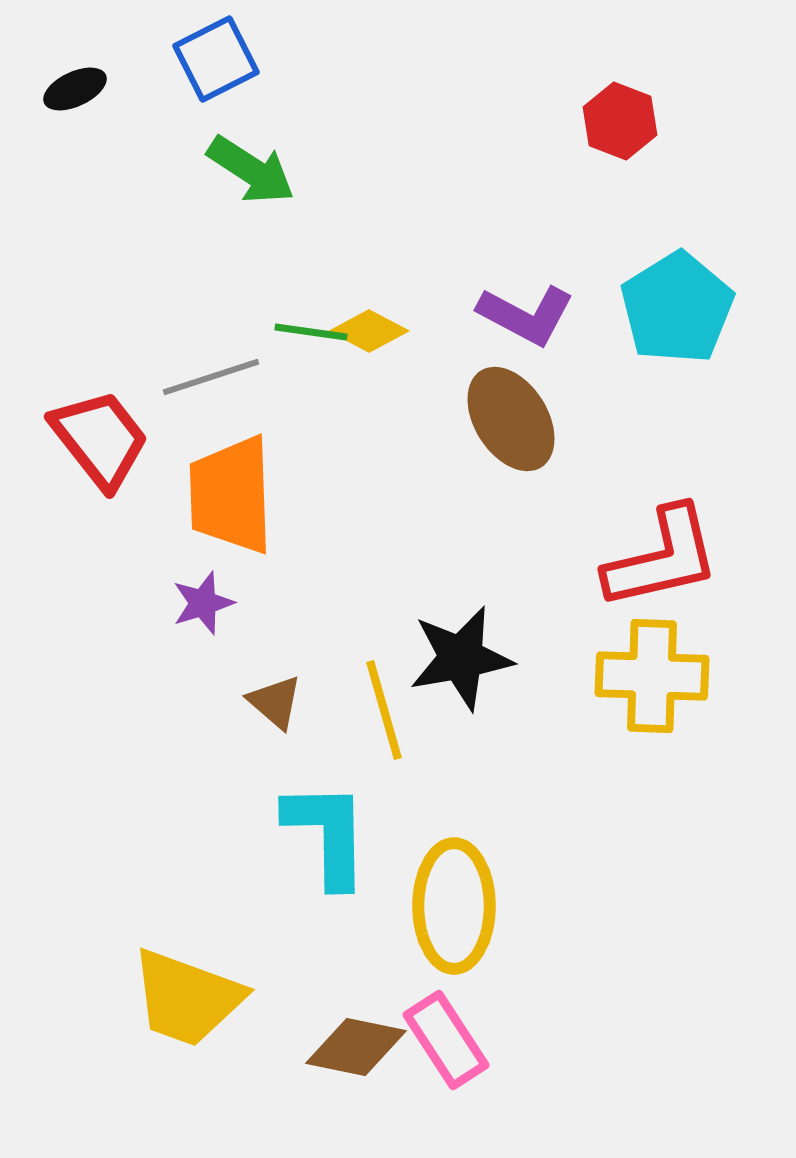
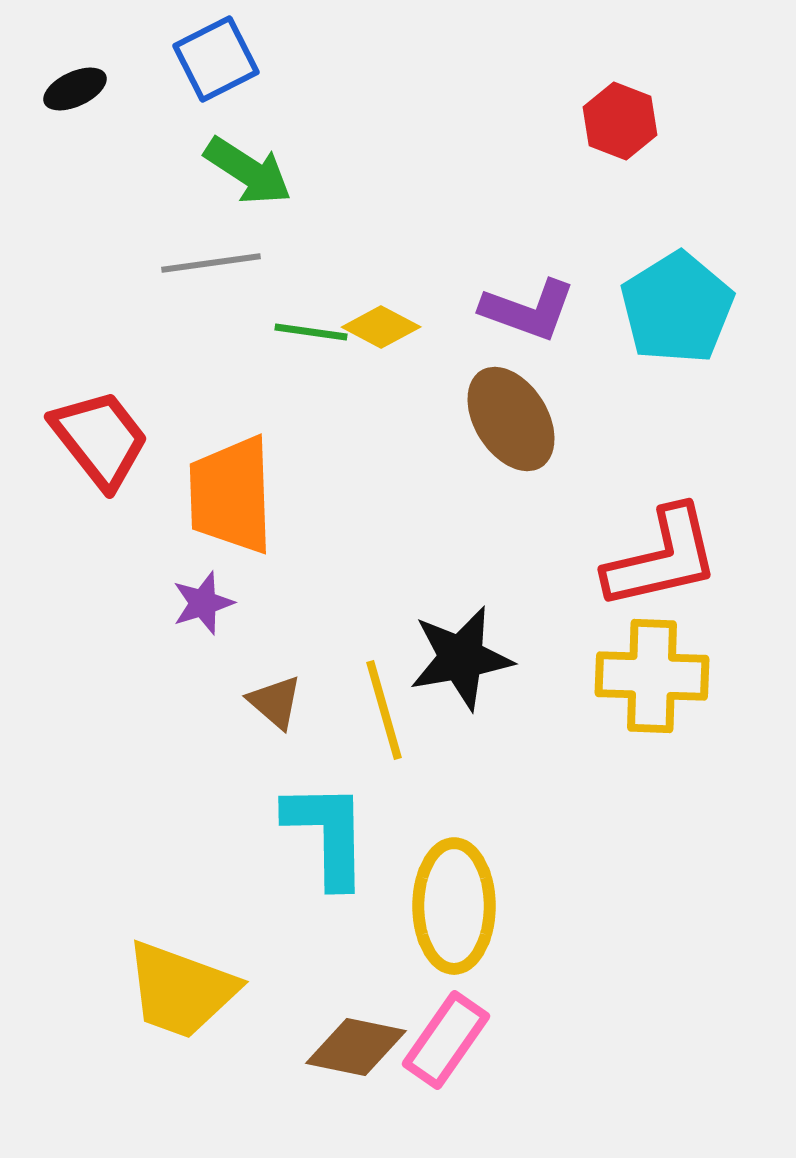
green arrow: moved 3 px left, 1 px down
purple L-shape: moved 2 px right, 5 px up; rotated 8 degrees counterclockwise
yellow diamond: moved 12 px right, 4 px up
gray line: moved 114 px up; rotated 10 degrees clockwise
yellow trapezoid: moved 6 px left, 8 px up
pink rectangle: rotated 68 degrees clockwise
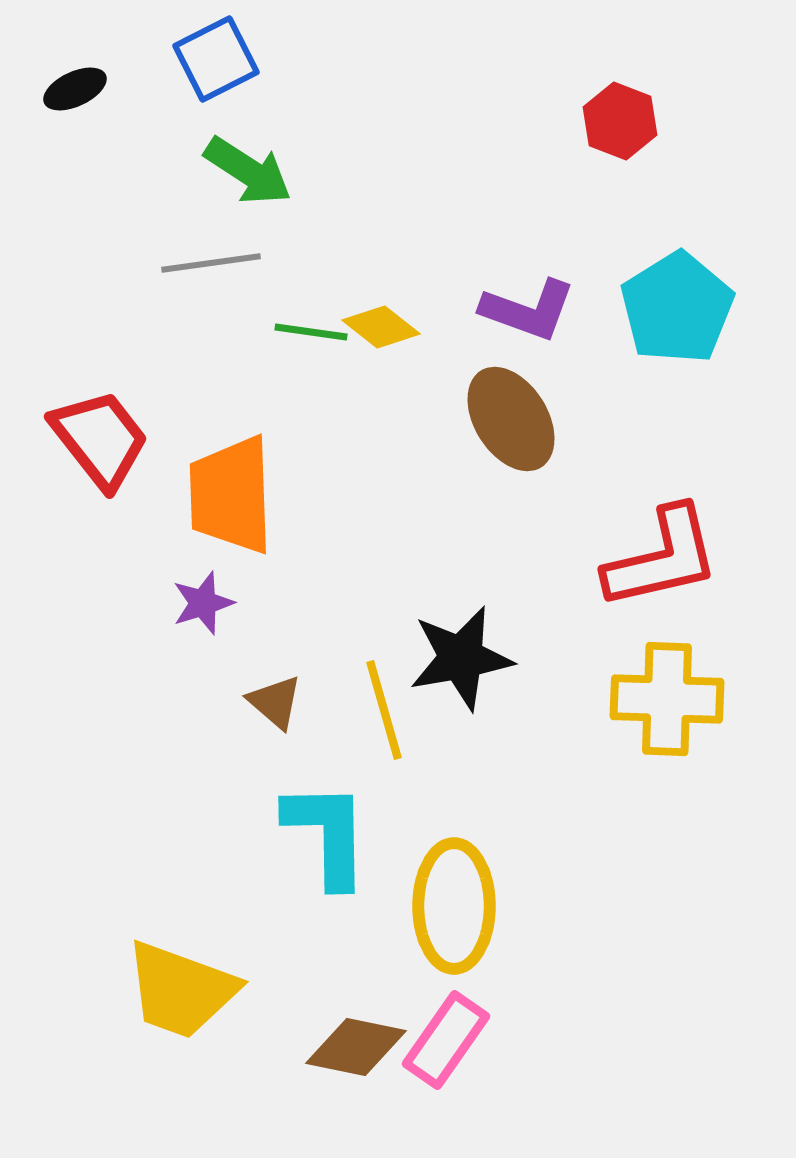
yellow diamond: rotated 10 degrees clockwise
yellow cross: moved 15 px right, 23 px down
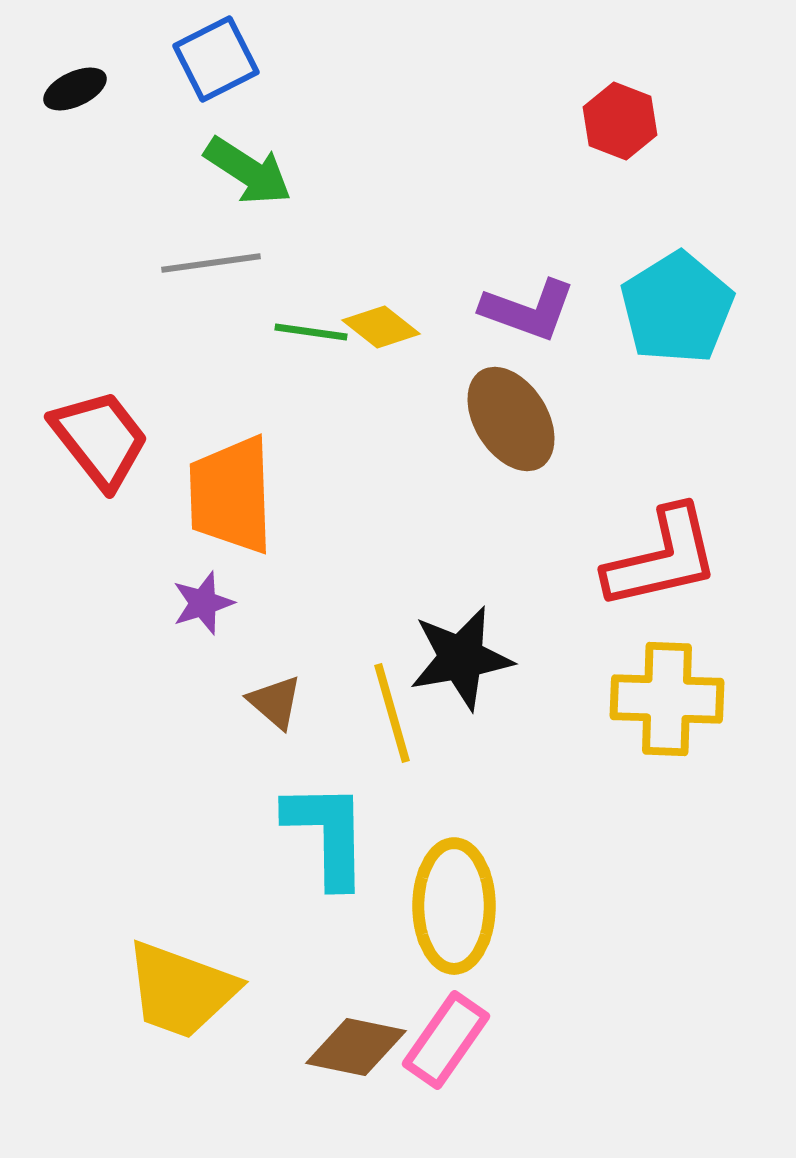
yellow line: moved 8 px right, 3 px down
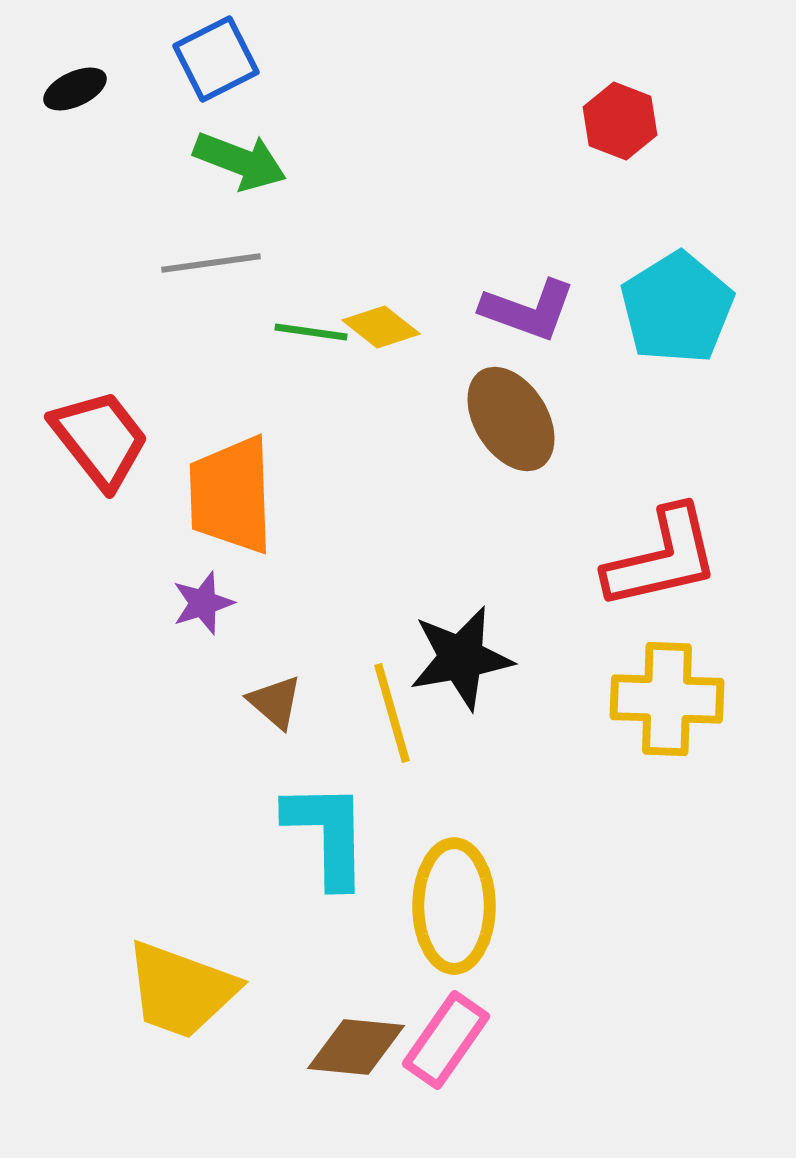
green arrow: moved 8 px left, 10 px up; rotated 12 degrees counterclockwise
brown diamond: rotated 6 degrees counterclockwise
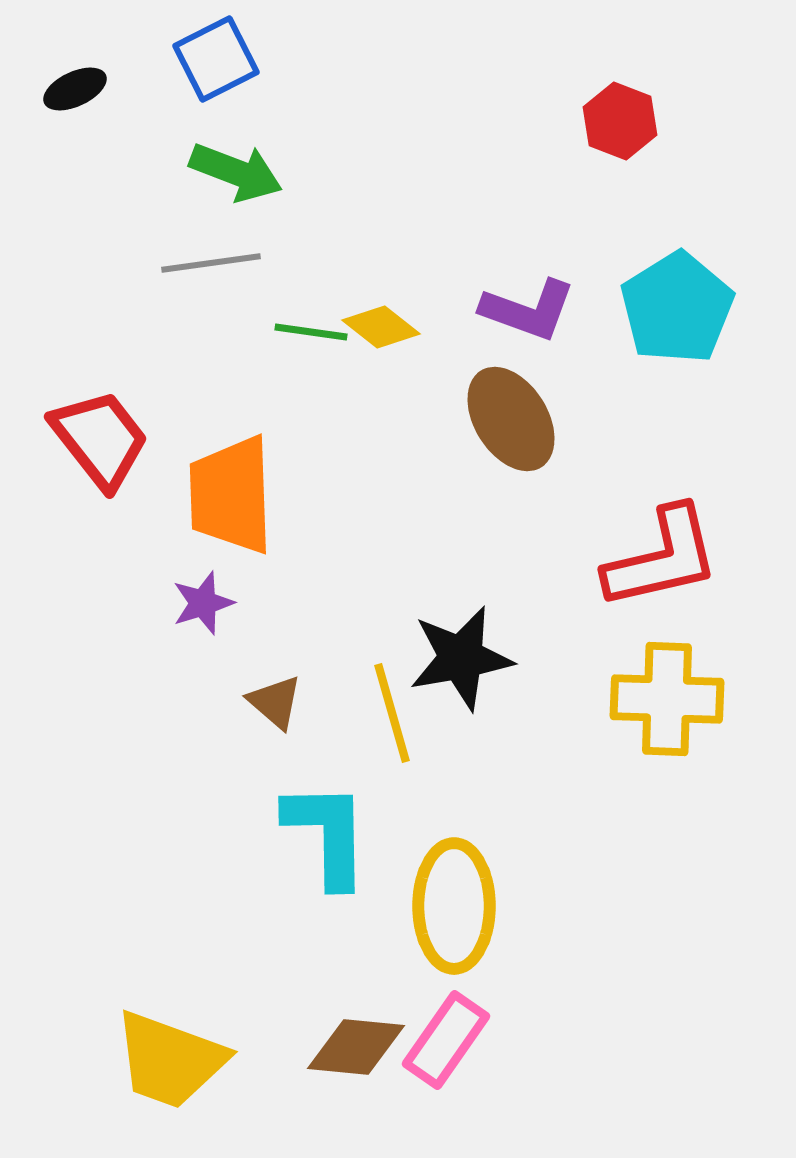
green arrow: moved 4 px left, 11 px down
yellow trapezoid: moved 11 px left, 70 px down
